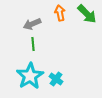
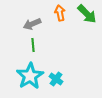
green line: moved 1 px down
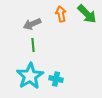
orange arrow: moved 1 px right, 1 px down
cyan cross: rotated 24 degrees counterclockwise
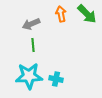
gray arrow: moved 1 px left
cyan star: moved 1 px left; rotated 28 degrees clockwise
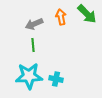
orange arrow: moved 3 px down
gray arrow: moved 3 px right
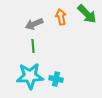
green line: moved 1 px down
cyan star: moved 1 px right
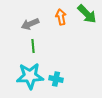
gray arrow: moved 4 px left
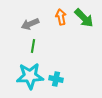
green arrow: moved 3 px left, 4 px down
green line: rotated 16 degrees clockwise
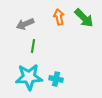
orange arrow: moved 2 px left
gray arrow: moved 5 px left
cyan star: moved 1 px left, 1 px down
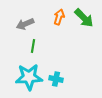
orange arrow: rotated 28 degrees clockwise
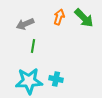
cyan star: moved 4 px down
